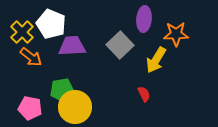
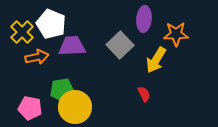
orange arrow: moved 6 px right; rotated 50 degrees counterclockwise
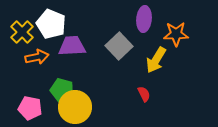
gray square: moved 1 px left, 1 px down
green pentagon: rotated 25 degrees clockwise
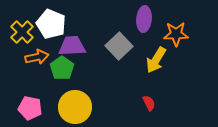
green pentagon: moved 22 px up; rotated 20 degrees clockwise
red semicircle: moved 5 px right, 9 px down
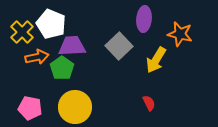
orange star: moved 4 px right; rotated 15 degrees clockwise
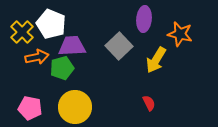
green pentagon: rotated 20 degrees clockwise
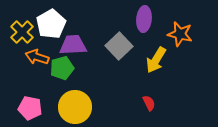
white pentagon: rotated 20 degrees clockwise
purple trapezoid: moved 1 px right, 1 px up
orange arrow: rotated 150 degrees counterclockwise
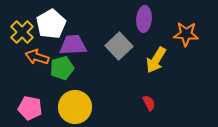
orange star: moved 6 px right; rotated 10 degrees counterclockwise
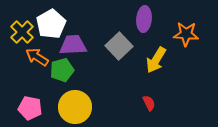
orange arrow: rotated 15 degrees clockwise
green pentagon: moved 2 px down
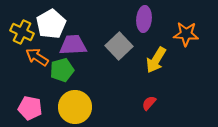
yellow cross: rotated 20 degrees counterclockwise
red semicircle: rotated 112 degrees counterclockwise
